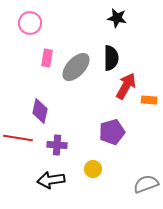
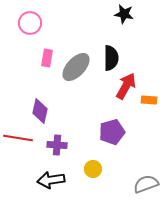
black star: moved 7 px right, 4 px up
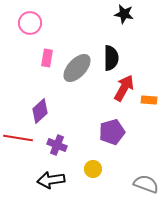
gray ellipse: moved 1 px right, 1 px down
red arrow: moved 2 px left, 2 px down
purple diamond: rotated 35 degrees clockwise
purple cross: rotated 18 degrees clockwise
gray semicircle: rotated 40 degrees clockwise
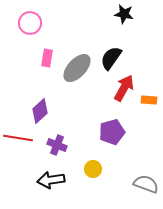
black semicircle: rotated 145 degrees counterclockwise
